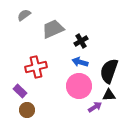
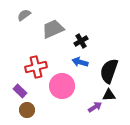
pink circle: moved 17 px left
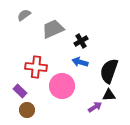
red cross: rotated 20 degrees clockwise
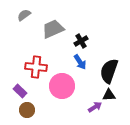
blue arrow: rotated 140 degrees counterclockwise
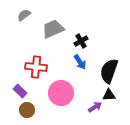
pink circle: moved 1 px left, 7 px down
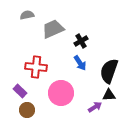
gray semicircle: moved 3 px right; rotated 24 degrees clockwise
blue arrow: moved 1 px down
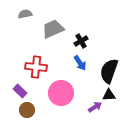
gray semicircle: moved 2 px left, 1 px up
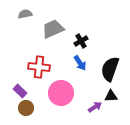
red cross: moved 3 px right
black semicircle: moved 1 px right, 2 px up
black triangle: moved 2 px right, 1 px down
brown circle: moved 1 px left, 2 px up
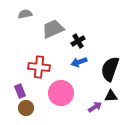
black cross: moved 3 px left
blue arrow: moved 1 px left, 1 px up; rotated 105 degrees clockwise
purple rectangle: rotated 24 degrees clockwise
